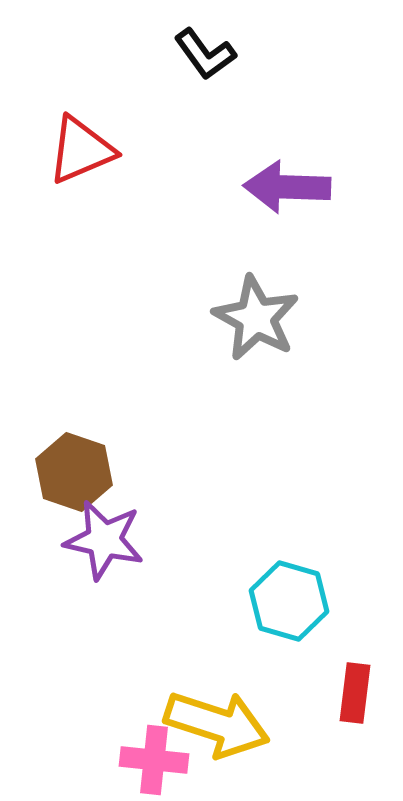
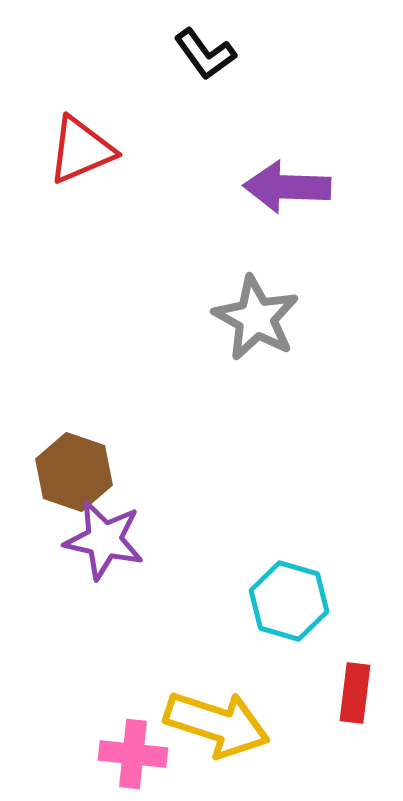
pink cross: moved 21 px left, 6 px up
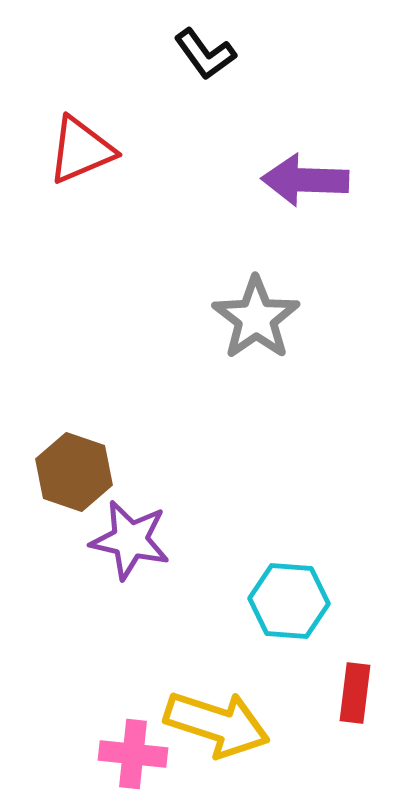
purple arrow: moved 18 px right, 7 px up
gray star: rotated 8 degrees clockwise
purple star: moved 26 px right
cyan hexagon: rotated 12 degrees counterclockwise
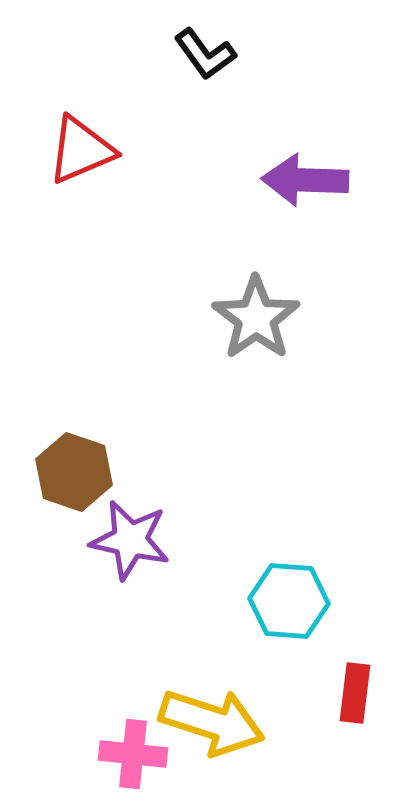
yellow arrow: moved 5 px left, 2 px up
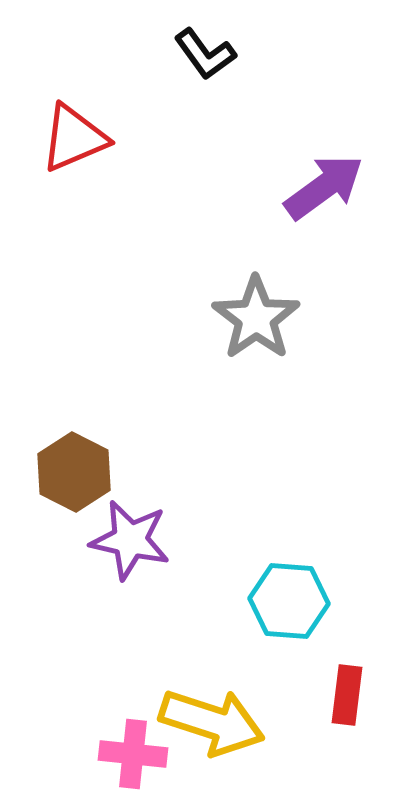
red triangle: moved 7 px left, 12 px up
purple arrow: moved 19 px right, 7 px down; rotated 142 degrees clockwise
brown hexagon: rotated 8 degrees clockwise
red rectangle: moved 8 px left, 2 px down
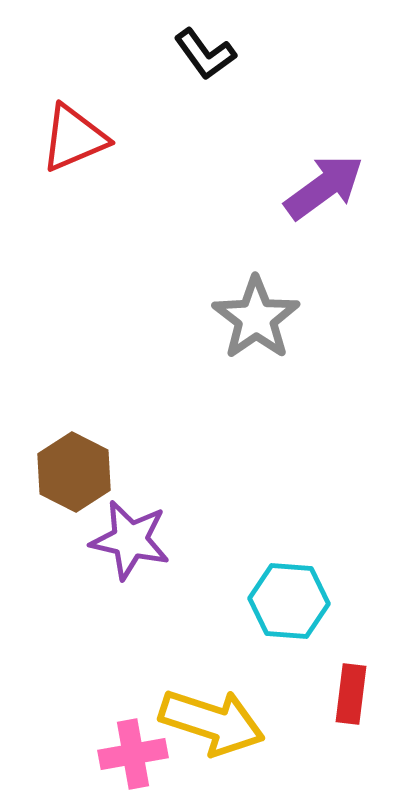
red rectangle: moved 4 px right, 1 px up
pink cross: rotated 16 degrees counterclockwise
